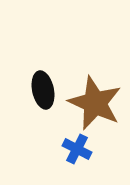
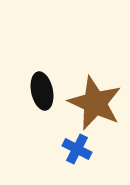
black ellipse: moved 1 px left, 1 px down
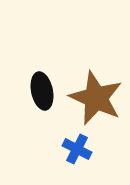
brown star: moved 1 px right, 5 px up
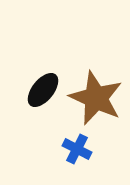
black ellipse: moved 1 px right, 1 px up; rotated 51 degrees clockwise
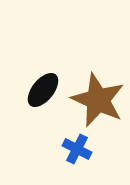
brown star: moved 2 px right, 2 px down
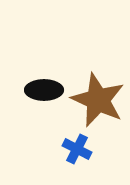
black ellipse: moved 1 px right; rotated 51 degrees clockwise
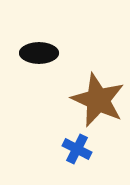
black ellipse: moved 5 px left, 37 px up
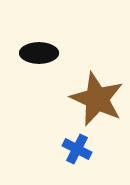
brown star: moved 1 px left, 1 px up
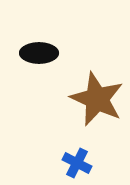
blue cross: moved 14 px down
